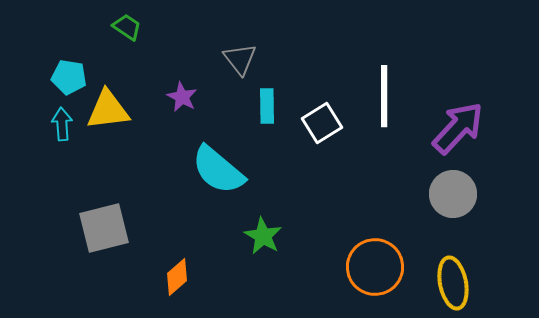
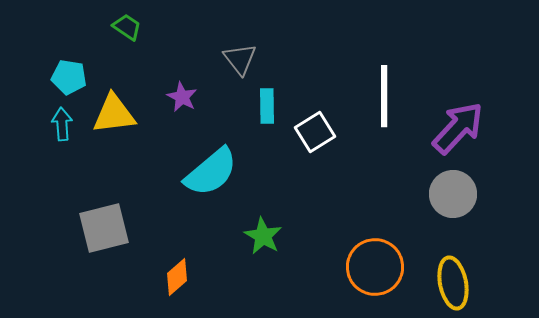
yellow triangle: moved 6 px right, 4 px down
white square: moved 7 px left, 9 px down
cyan semicircle: moved 7 px left, 2 px down; rotated 80 degrees counterclockwise
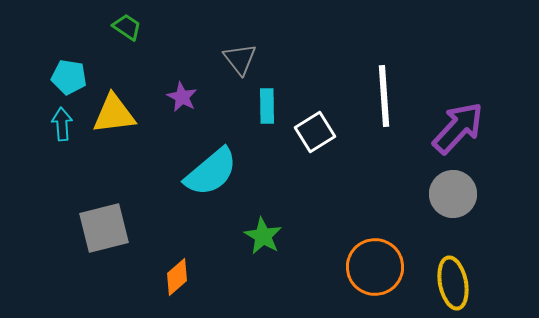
white line: rotated 4 degrees counterclockwise
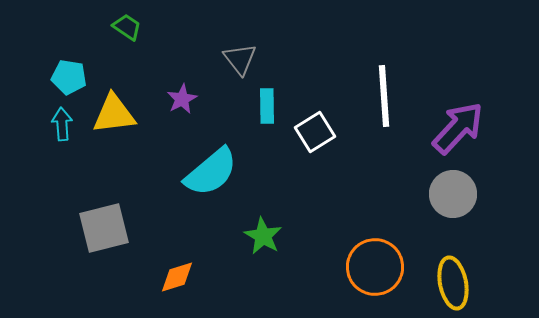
purple star: moved 2 px down; rotated 16 degrees clockwise
orange diamond: rotated 24 degrees clockwise
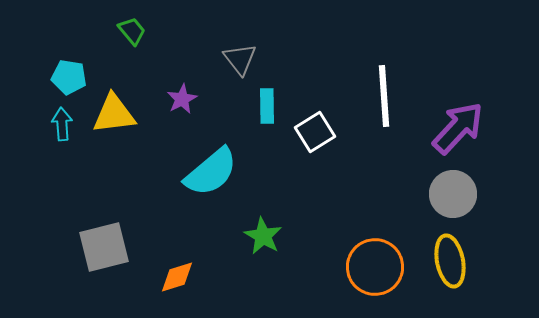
green trapezoid: moved 5 px right, 4 px down; rotated 16 degrees clockwise
gray square: moved 19 px down
yellow ellipse: moved 3 px left, 22 px up
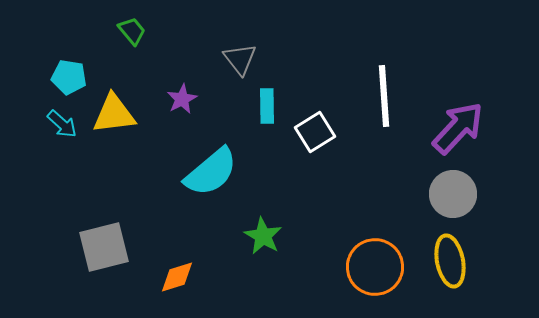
cyan arrow: rotated 136 degrees clockwise
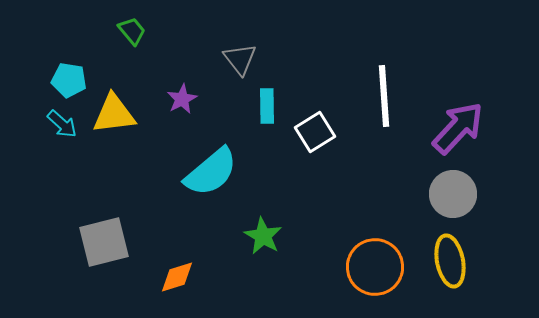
cyan pentagon: moved 3 px down
gray square: moved 5 px up
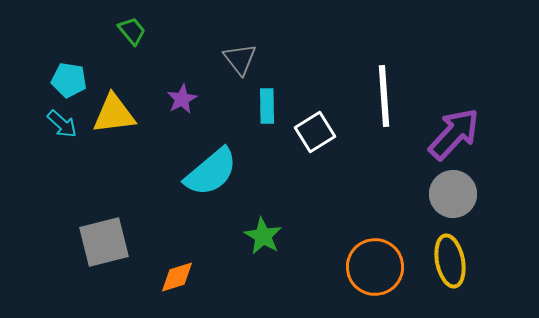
purple arrow: moved 4 px left, 6 px down
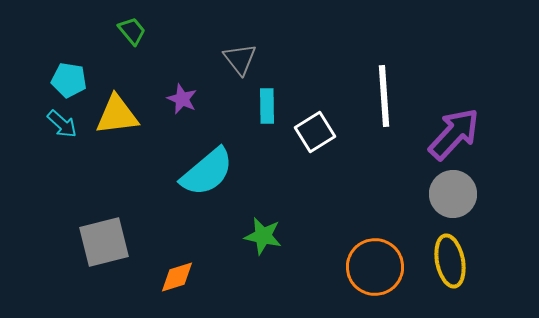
purple star: rotated 20 degrees counterclockwise
yellow triangle: moved 3 px right, 1 px down
cyan semicircle: moved 4 px left
green star: rotated 18 degrees counterclockwise
